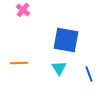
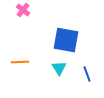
orange line: moved 1 px right, 1 px up
blue line: moved 2 px left
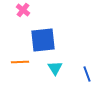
blue square: moved 23 px left; rotated 16 degrees counterclockwise
cyan triangle: moved 4 px left
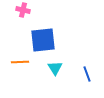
pink cross: rotated 24 degrees counterclockwise
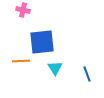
blue square: moved 1 px left, 2 px down
orange line: moved 1 px right, 1 px up
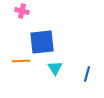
pink cross: moved 1 px left, 1 px down
blue line: rotated 35 degrees clockwise
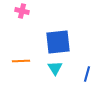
blue square: moved 16 px right
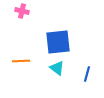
cyan triangle: moved 2 px right; rotated 21 degrees counterclockwise
